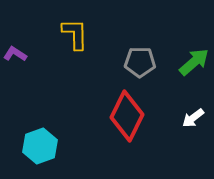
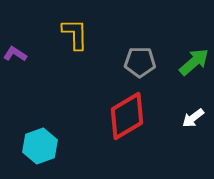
red diamond: rotated 33 degrees clockwise
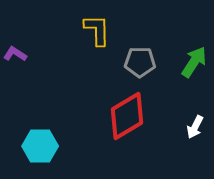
yellow L-shape: moved 22 px right, 4 px up
green arrow: rotated 16 degrees counterclockwise
white arrow: moved 2 px right, 9 px down; rotated 25 degrees counterclockwise
cyan hexagon: rotated 20 degrees clockwise
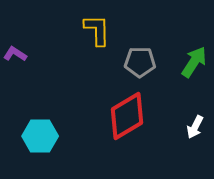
cyan hexagon: moved 10 px up
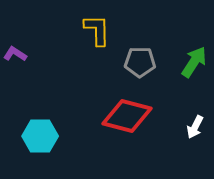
red diamond: rotated 45 degrees clockwise
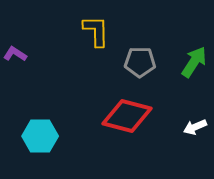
yellow L-shape: moved 1 px left, 1 px down
white arrow: rotated 40 degrees clockwise
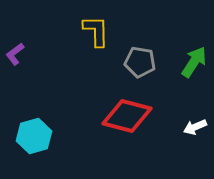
purple L-shape: rotated 70 degrees counterclockwise
gray pentagon: rotated 8 degrees clockwise
cyan hexagon: moved 6 px left; rotated 16 degrees counterclockwise
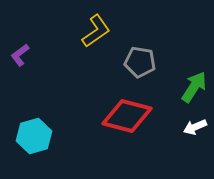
yellow L-shape: rotated 56 degrees clockwise
purple L-shape: moved 5 px right, 1 px down
green arrow: moved 25 px down
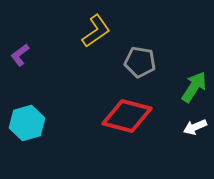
cyan hexagon: moved 7 px left, 13 px up
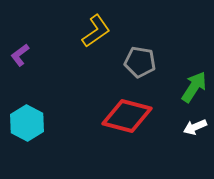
cyan hexagon: rotated 16 degrees counterclockwise
